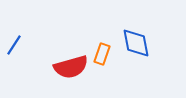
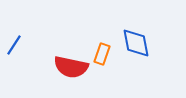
red semicircle: rotated 28 degrees clockwise
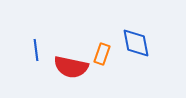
blue line: moved 22 px right, 5 px down; rotated 40 degrees counterclockwise
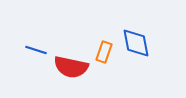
blue line: rotated 65 degrees counterclockwise
orange rectangle: moved 2 px right, 2 px up
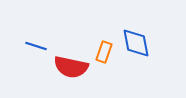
blue line: moved 4 px up
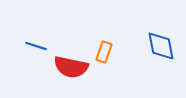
blue diamond: moved 25 px right, 3 px down
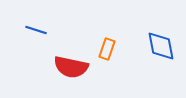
blue line: moved 16 px up
orange rectangle: moved 3 px right, 3 px up
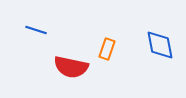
blue diamond: moved 1 px left, 1 px up
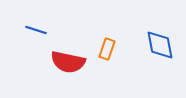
red semicircle: moved 3 px left, 5 px up
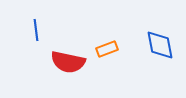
blue line: rotated 65 degrees clockwise
orange rectangle: rotated 50 degrees clockwise
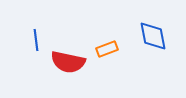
blue line: moved 10 px down
blue diamond: moved 7 px left, 9 px up
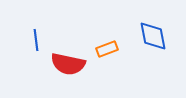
red semicircle: moved 2 px down
